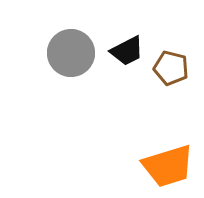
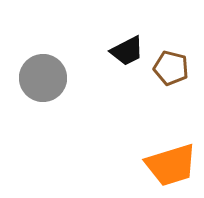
gray circle: moved 28 px left, 25 px down
orange trapezoid: moved 3 px right, 1 px up
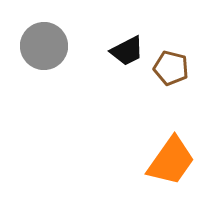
gray circle: moved 1 px right, 32 px up
orange trapezoid: moved 4 px up; rotated 38 degrees counterclockwise
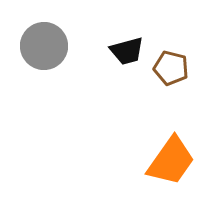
black trapezoid: rotated 12 degrees clockwise
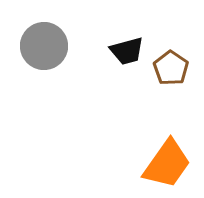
brown pentagon: rotated 20 degrees clockwise
orange trapezoid: moved 4 px left, 3 px down
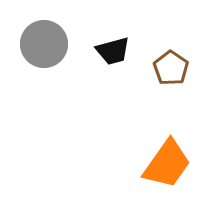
gray circle: moved 2 px up
black trapezoid: moved 14 px left
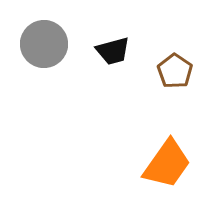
brown pentagon: moved 4 px right, 3 px down
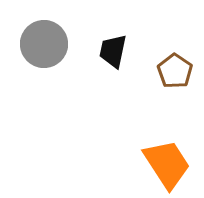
black trapezoid: rotated 117 degrees clockwise
orange trapezoid: rotated 68 degrees counterclockwise
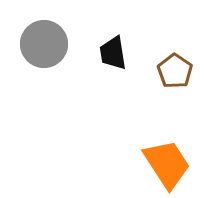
black trapezoid: moved 2 px down; rotated 21 degrees counterclockwise
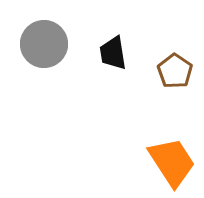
orange trapezoid: moved 5 px right, 2 px up
